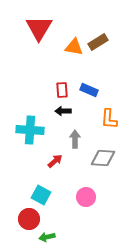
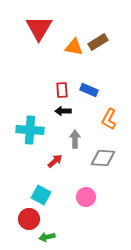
orange L-shape: rotated 25 degrees clockwise
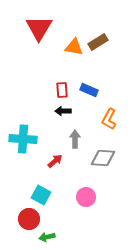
cyan cross: moved 7 px left, 9 px down
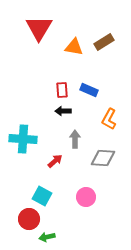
brown rectangle: moved 6 px right
cyan square: moved 1 px right, 1 px down
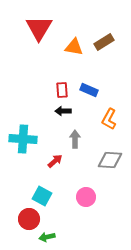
gray diamond: moved 7 px right, 2 px down
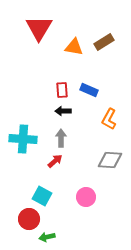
gray arrow: moved 14 px left, 1 px up
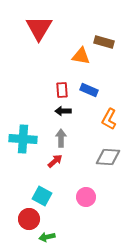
brown rectangle: rotated 48 degrees clockwise
orange triangle: moved 7 px right, 9 px down
gray diamond: moved 2 px left, 3 px up
